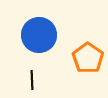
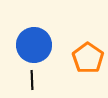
blue circle: moved 5 px left, 10 px down
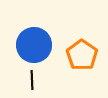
orange pentagon: moved 6 px left, 3 px up
